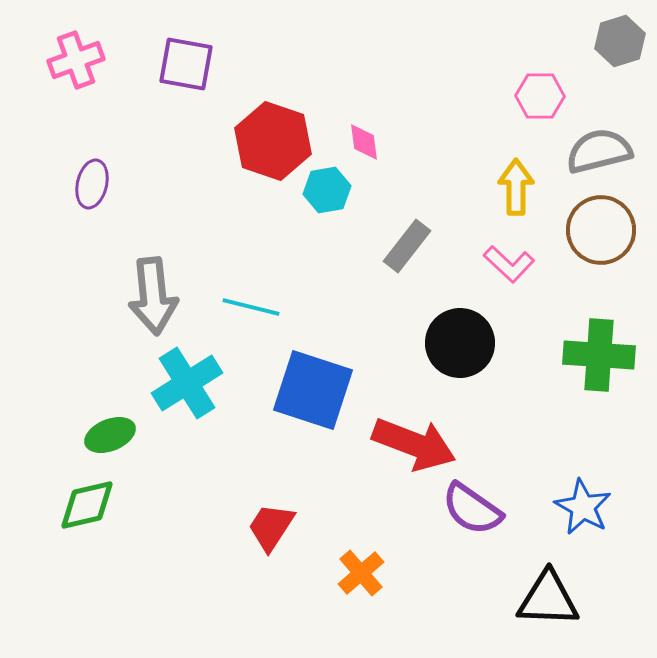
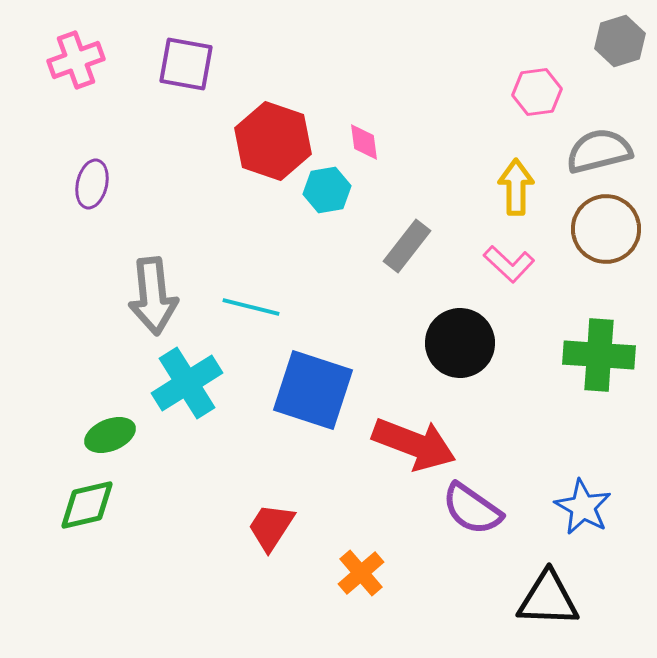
pink hexagon: moved 3 px left, 4 px up; rotated 9 degrees counterclockwise
brown circle: moved 5 px right, 1 px up
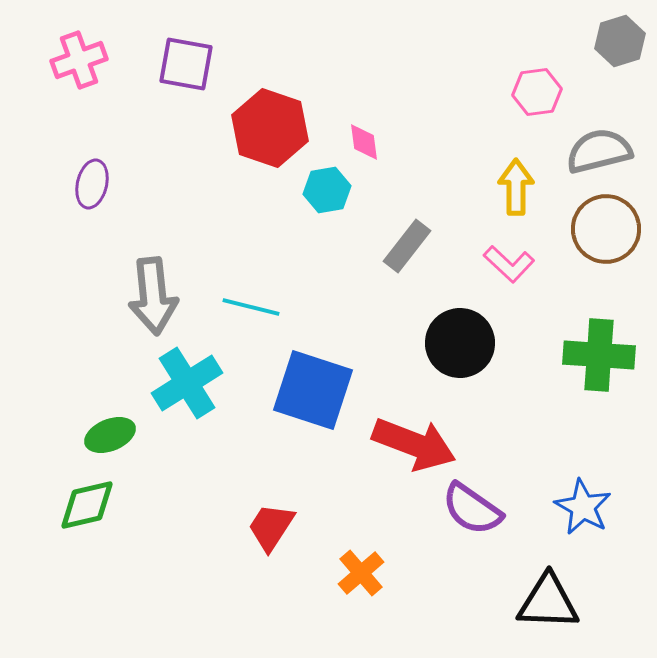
pink cross: moved 3 px right
red hexagon: moved 3 px left, 13 px up
black triangle: moved 3 px down
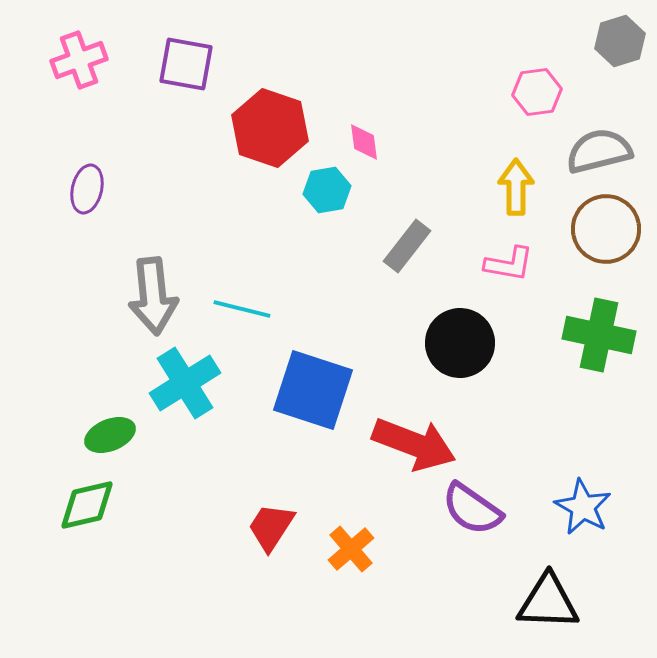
purple ellipse: moved 5 px left, 5 px down
pink L-shape: rotated 33 degrees counterclockwise
cyan line: moved 9 px left, 2 px down
green cross: moved 20 px up; rotated 8 degrees clockwise
cyan cross: moved 2 px left
orange cross: moved 10 px left, 24 px up
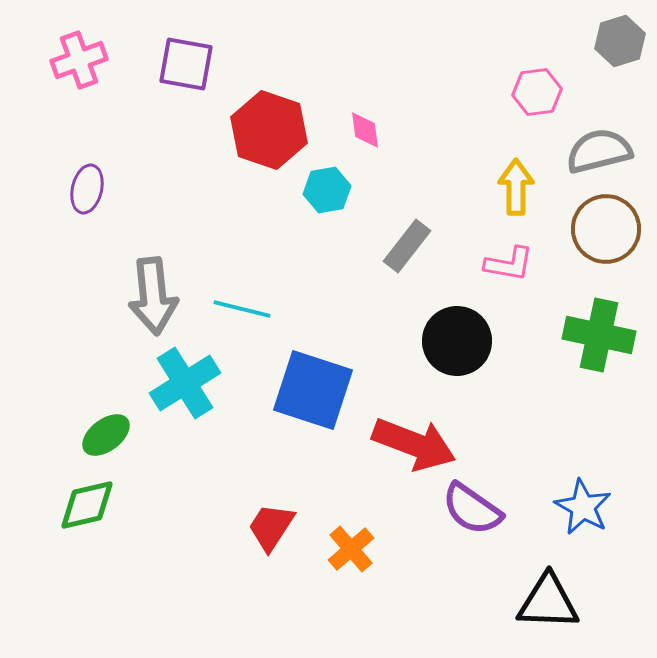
red hexagon: moved 1 px left, 2 px down
pink diamond: moved 1 px right, 12 px up
black circle: moved 3 px left, 2 px up
green ellipse: moved 4 px left; rotated 15 degrees counterclockwise
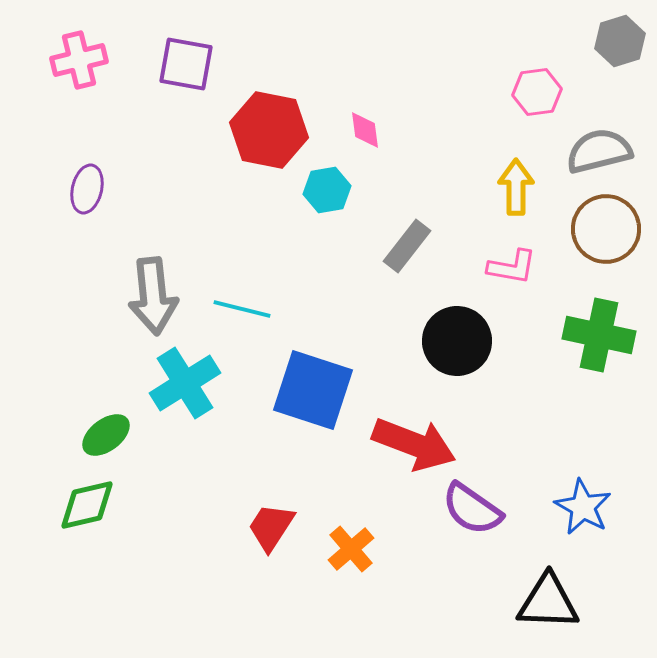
pink cross: rotated 6 degrees clockwise
red hexagon: rotated 8 degrees counterclockwise
pink L-shape: moved 3 px right, 3 px down
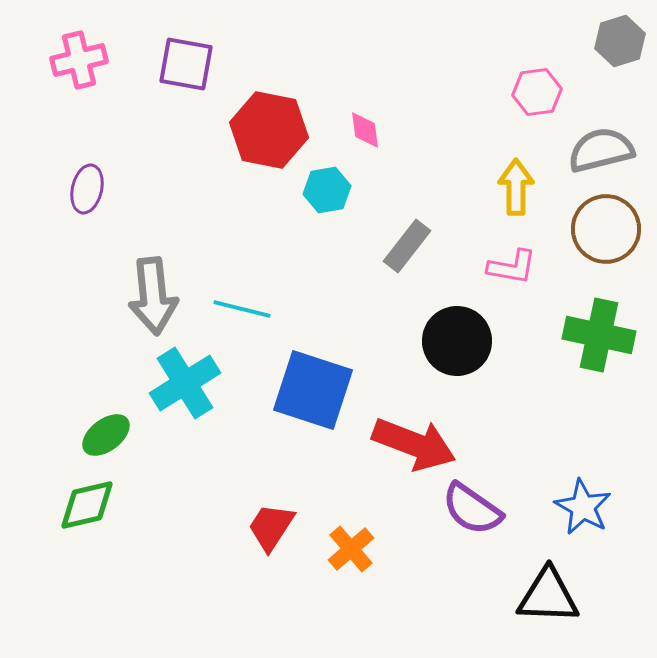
gray semicircle: moved 2 px right, 1 px up
black triangle: moved 6 px up
